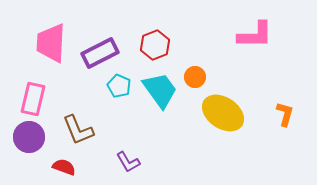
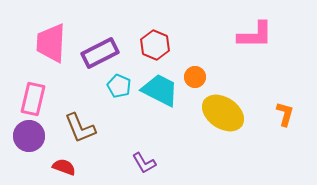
red hexagon: rotated 16 degrees counterclockwise
cyan trapezoid: rotated 27 degrees counterclockwise
brown L-shape: moved 2 px right, 2 px up
purple circle: moved 1 px up
purple L-shape: moved 16 px right, 1 px down
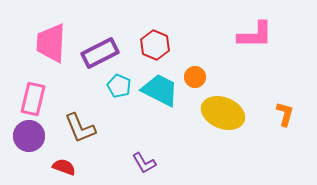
yellow ellipse: rotated 12 degrees counterclockwise
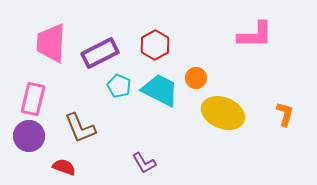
red hexagon: rotated 8 degrees clockwise
orange circle: moved 1 px right, 1 px down
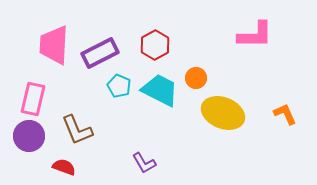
pink trapezoid: moved 3 px right, 2 px down
orange L-shape: rotated 40 degrees counterclockwise
brown L-shape: moved 3 px left, 2 px down
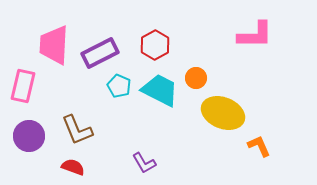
pink rectangle: moved 10 px left, 13 px up
orange L-shape: moved 26 px left, 32 px down
red semicircle: moved 9 px right
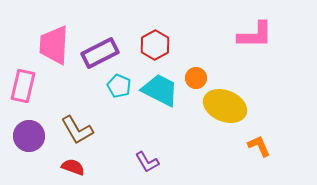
yellow ellipse: moved 2 px right, 7 px up
brown L-shape: rotated 8 degrees counterclockwise
purple L-shape: moved 3 px right, 1 px up
